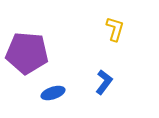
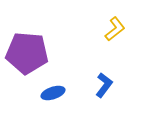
yellow L-shape: rotated 35 degrees clockwise
blue L-shape: moved 3 px down
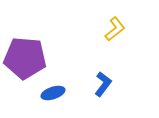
purple pentagon: moved 2 px left, 5 px down
blue L-shape: moved 1 px left, 1 px up
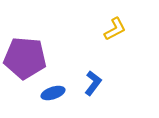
yellow L-shape: rotated 10 degrees clockwise
blue L-shape: moved 10 px left, 1 px up
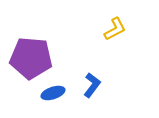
purple pentagon: moved 6 px right
blue L-shape: moved 1 px left, 2 px down
